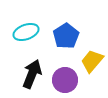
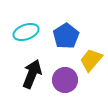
yellow trapezoid: moved 1 px left, 1 px up
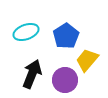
yellow trapezoid: moved 4 px left
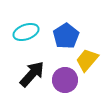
black arrow: rotated 20 degrees clockwise
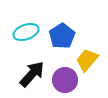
blue pentagon: moved 4 px left
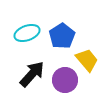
cyan ellipse: moved 1 px right, 1 px down
yellow trapezoid: rotated 100 degrees clockwise
